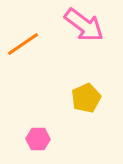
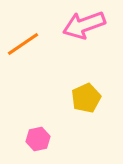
pink arrow: rotated 123 degrees clockwise
pink hexagon: rotated 15 degrees counterclockwise
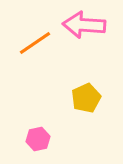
pink arrow: rotated 24 degrees clockwise
orange line: moved 12 px right, 1 px up
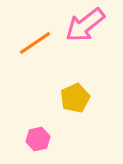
pink arrow: moved 1 px right; rotated 42 degrees counterclockwise
yellow pentagon: moved 11 px left
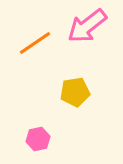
pink arrow: moved 2 px right, 1 px down
yellow pentagon: moved 6 px up; rotated 16 degrees clockwise
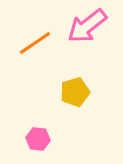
yellow pentagon: rotated 8 degrees counterclockwise
pink hexagon: rotated 20 degrees clockwise
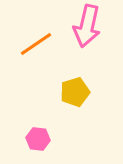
pink arrow: rotated 39 degrees counterclockwise
orange line: moved 1 px right, 1 px down
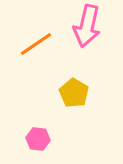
yellow pentagon: moved 1 px left, 1 px down; rotated 24 degrees counterclockwise
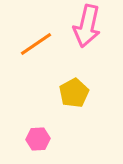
yellow pentagon: rotated 12 degrees clockwise
pink hexagon: rotated 10 degrees counterclockwise
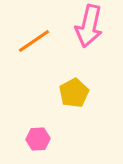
pink arrow: moved 2 px right
orange line: moved 2 px left, 3 px up
